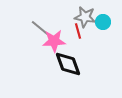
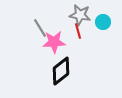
gray star: moved 5 px left, 2 px up
gray line: rotated 18 degrees clockwise
pink star: moved 1 px down
black diamond: moved 7 px left, 7 px down; rotated 72 degrees clockwise
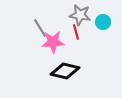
red line: moved 2 px left, 1 px down
pink star: moved 1 px left
black diamond: moved 4 px right; rotated 52 degrees clockwise
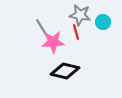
gray line: moved 2 px right
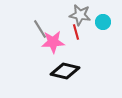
gray line: moved 2 px left, 1 px down
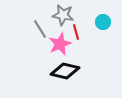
gray star: moved 17 px left
pink star: moved 7 px right, 2 px down; rotated 20 degrees counterclockwise
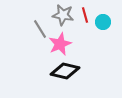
red line: moved 9 px right, 17 px up
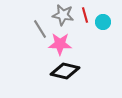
pink star: rotated 25 degrees clockwise
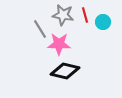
pink star: moved 1 px left
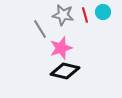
cyan circle: moved 10 px up
pink star: moved 2 px right, 4 px down; rotated 20 degrees counterclockwise
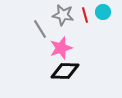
black diamond: rotated 12 degrees counterclockwise
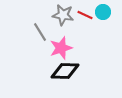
red line: rotated 49 degrees counterclockwise
gray line: moved 3 px down
